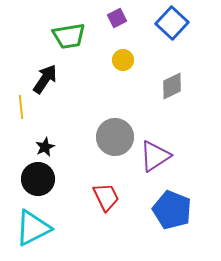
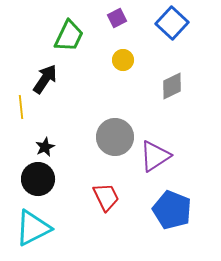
green trapezoid: rotated 56 degrees counterclockwise
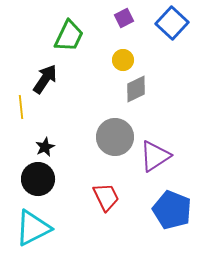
purple square: moved 7 px right
gray diamond: moved 36 px left, 3 px down
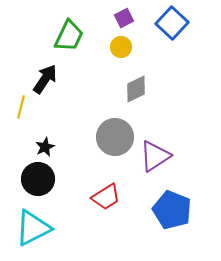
yellow circle: moved 2 px left, 13 px up
yellow line: rotated 20 degrees clockwise
red trapezoid: rotated 84 degrees clockwise
